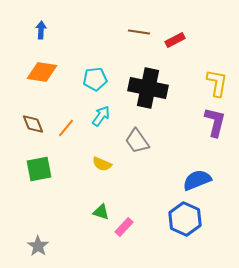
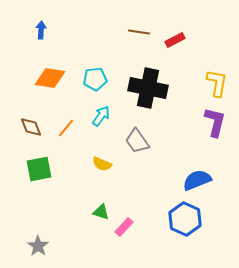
orange diamond: moved 8 px right, 6 px down
brown diamond: moved 2 px left, 3 px down
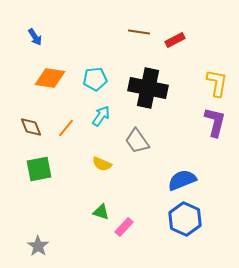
blue arrow: moved 6 px left, 7 px down; rotated 144 degrees clockwise
blue semicircle: moved 15 px left
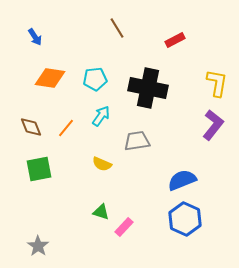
brown line: moved 22 px left, 4 px up; rotated 50 degrees clockwise
purple L-shape: moved 2 px left, 3 px down; rotated 24 degrees clockwise
gray trapezoid: rotated 116 degrees clockwise
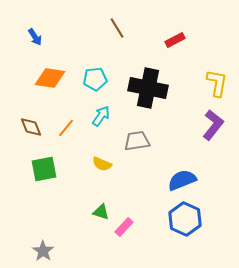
green square: moved 5 px right
gray star: moved 5 px right, 5 px down
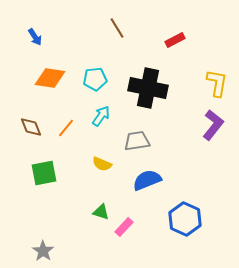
green square: moved 4 px down
blue semicircle: moved 35 px left
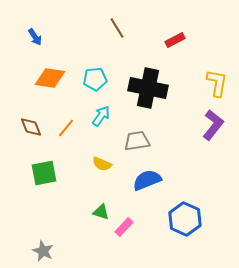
gray star: rotated 10 degrees counterclockwise
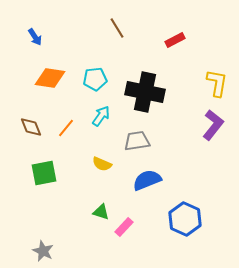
black cross: moved 3 px left, 4 px down
